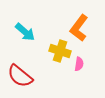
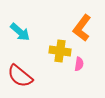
orange L-shape: moved 3 px right
cyan arrow: moved 5 px left
yellow cross: rotated 10 degrees counterclockwise
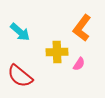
yellow cross: moved 3 px left, 1 px down; rotated 10 degrees counterclockwise
pink semicircle: rotated 24 degrees clockwise
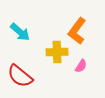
orange L-shape: moved 5 px left, 3 px down
pink semicircle: moved 2 px right, 2 px down
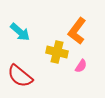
yellow cross: rotated 15 degrees clockwise
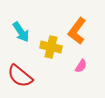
cyan arrow: moved 1 px right; rotated 15 degrees clockwise
yellow cross: moved 6 px left, 5 px up
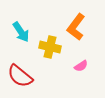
orange L-shape: moved 1 px left, 4 px up
yellow cross: moved 1 px left
pink semicircle: rotated 24 degrees clockwise
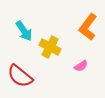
orange L-shape: moved 12 px right
cyan arrow: moved 3 px right, 1 px up
yellow cross: rotated 15 degrees clockwise
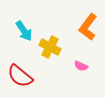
pink semicircle: rotated 56 degrees clockwise
